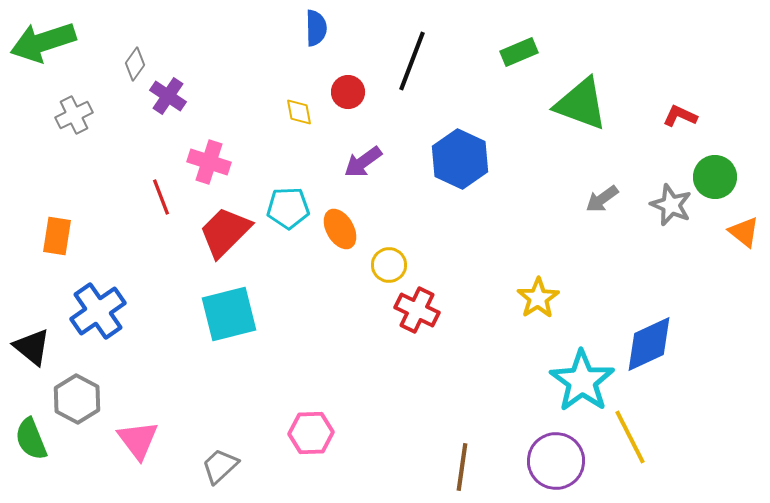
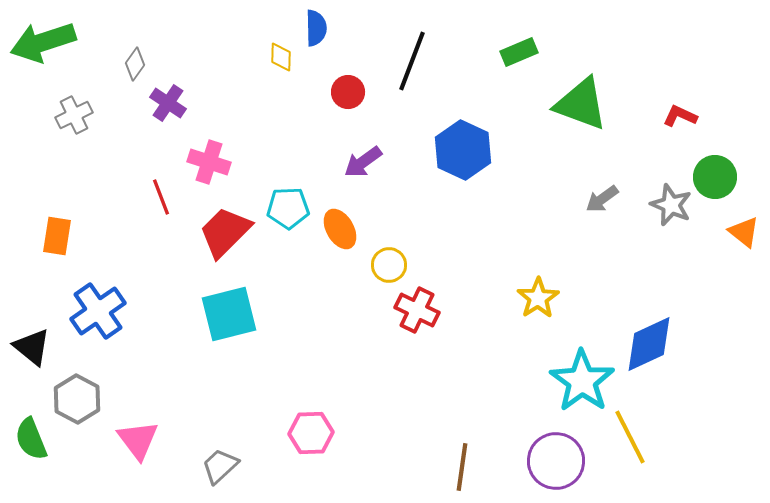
purple cross: moved 7 px down
yellow diamond: moved 18 px left, 55 px up; rotated 12 degrees clockwise
blue hexagon: moved 3 px right, 9 px up
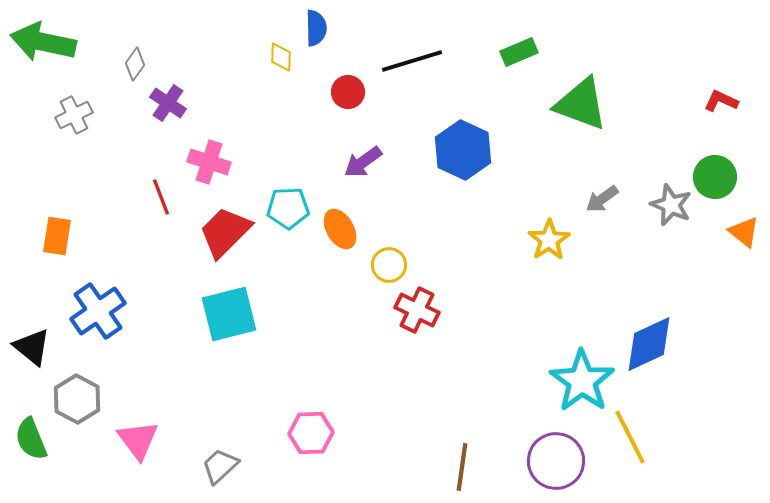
green arrow: rotated 30 degrees clockwise
black line: rotated 52 degrees clockwise
red L-shape: moved 41 px right, 15 px up
yellow star: moved 11 px right, 58 px up
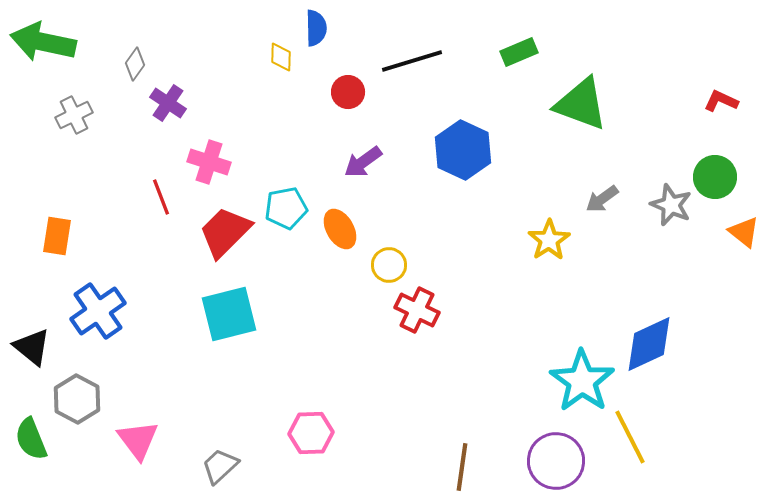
cyan pentagon: moved 2 px left; rotated 9 degrees counterclockwise
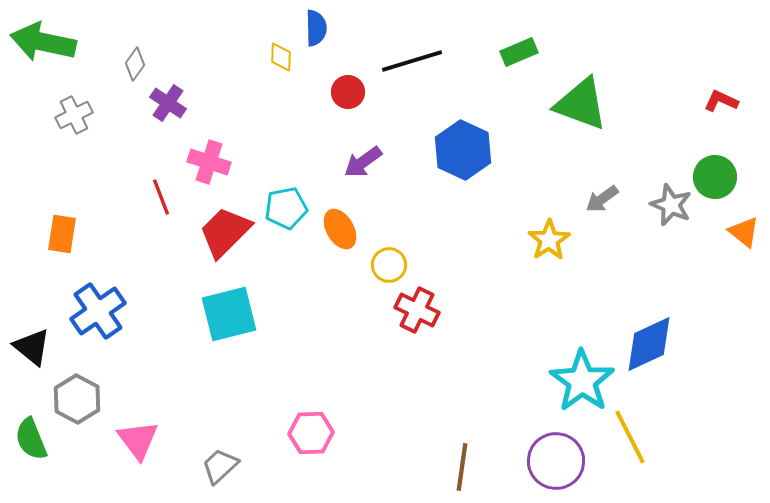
orange rectangle: moved 5 px right, 2 px up
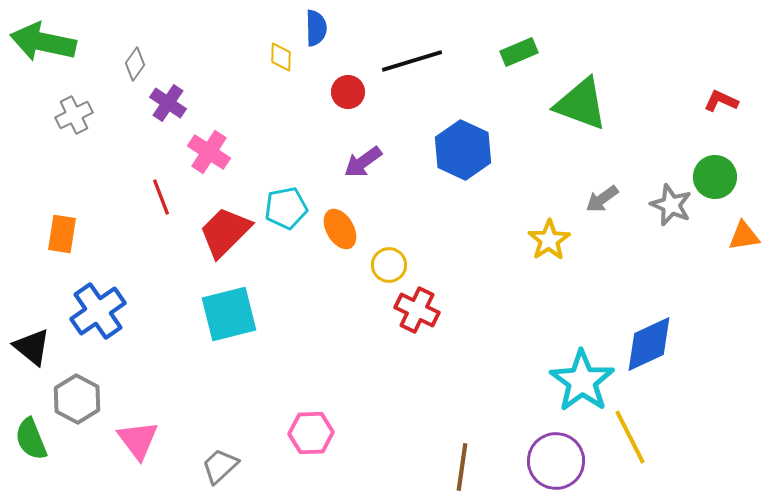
pink cross: moved 10 px up; rotated 15 degrees clockwise
orange triangle: moved 4 px down; rotated 48 degrees counterclockwise
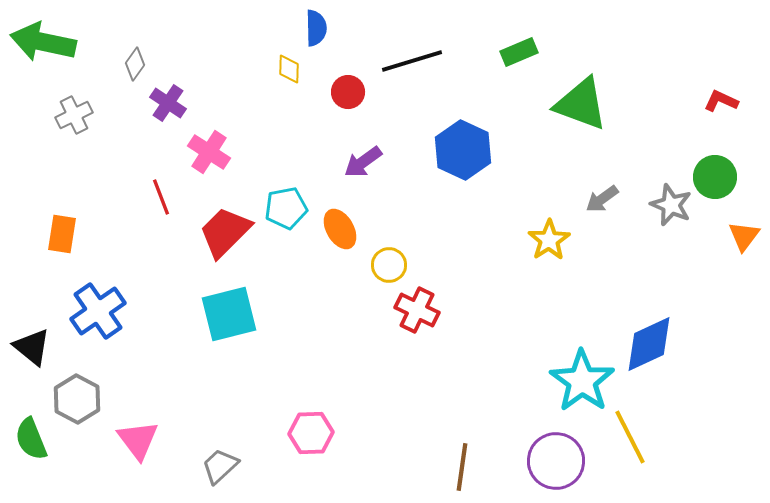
yellow diamond: moved 8 px right, 12 px down
orange triangle: rotated 44 degrees counterclockwise
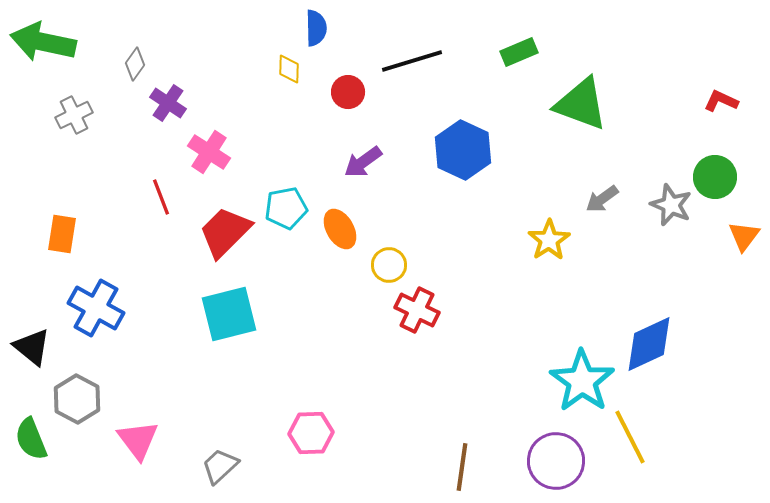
blue cross: moved 2 px left, 3 px up; rotated 26 degrees counterclockwise
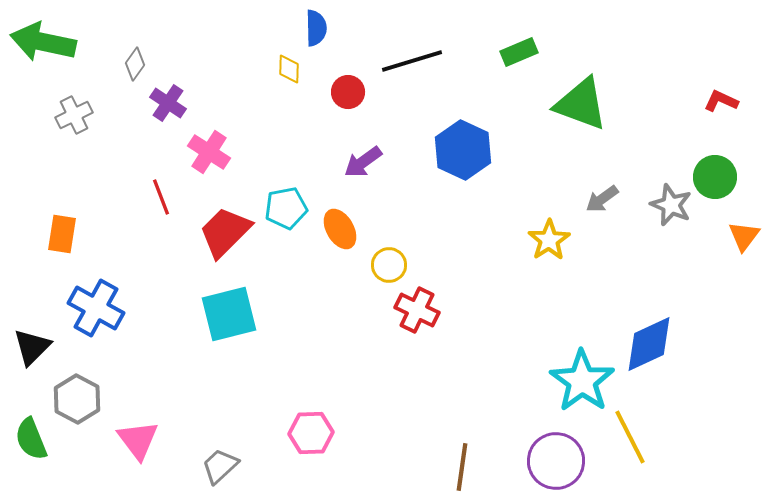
black triangle: rotated 36 degrees clockwise
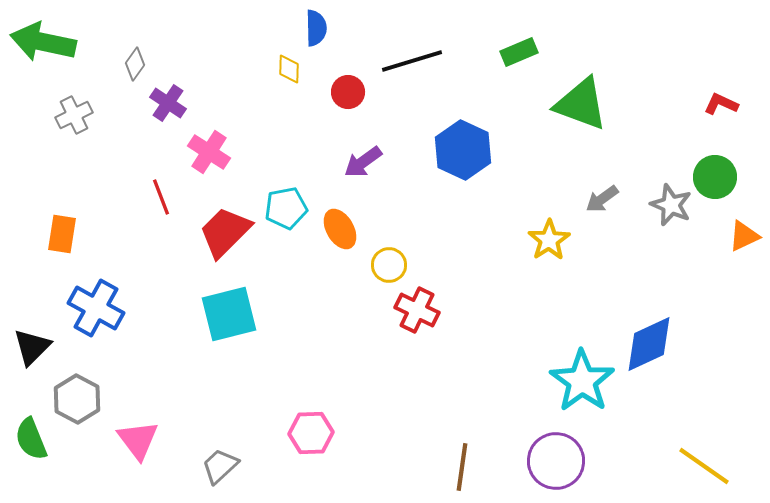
red L-shape: moved 3 px down
orange triangle: rotated 28 degrees clockwise
yellow line: moved 74 px right, 29 px down; rotated 28 degrees counterclockwise
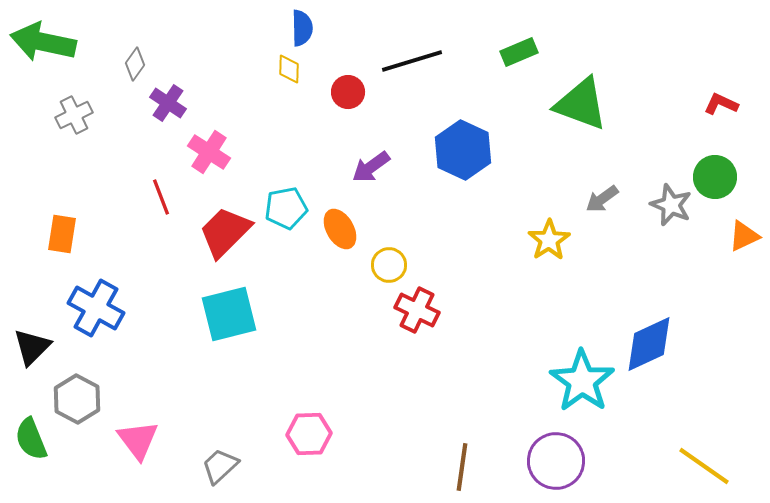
blue semicircle: moved 14 px left
purple arrow: moved 8 px right, 5 px down
pink hexagon: moved 2 px left, 1 px down
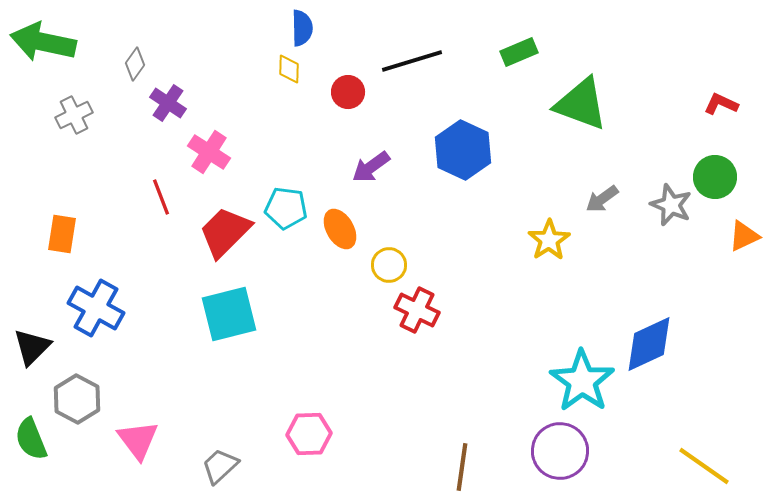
cyan pentagon: rotated 18 degrees clockwise
purple circle: moved 4 px right, 10 px up
